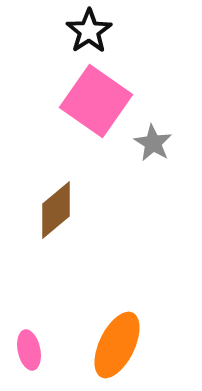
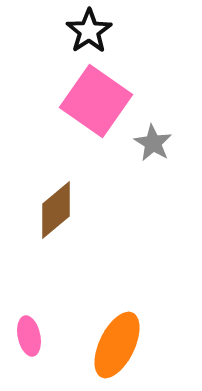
pink ellipse: moved 14 px up
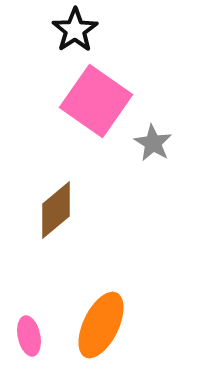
black star: moved 14 px left, 1 px up
orange ellipse: moved 16 px left, 20 px up
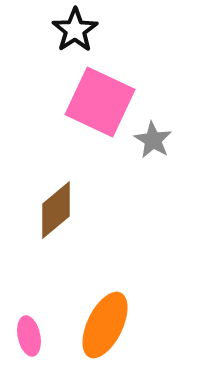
pink square: moved 4 px right, 1 px down; rotated 10 degrees counterclockwise
gray star: moved 3 px up
orange ellipse: moved 4 px right
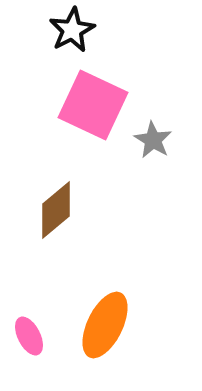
black star: moved 3 px left; rotated 6 degrees clockwise
pink square: moved 7 px left, 3 px down
pink ellipse: rotated 15 degrees counterclockwise
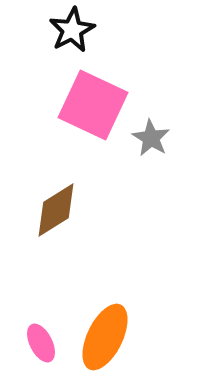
gray star: moved 2 px left, 2 px up
brown diamond: rotated 8 degrees clockwise
orange ellipse: moved 12 px down
pink ellipse: moved 12 px right, 7 px down
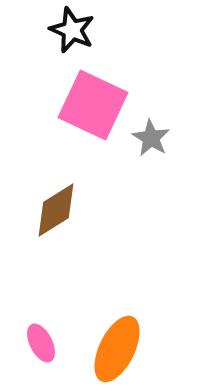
black star: rotated 21 degrees counterclockwise
orange ellipse: moved 12 px right, 12 px down
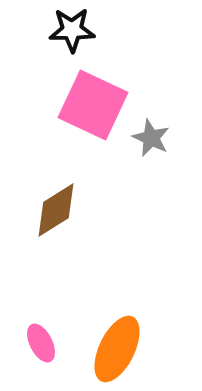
black star: rotated 24 degrees counterclockwise
gray star: rotated 6 degrees counterclockwise
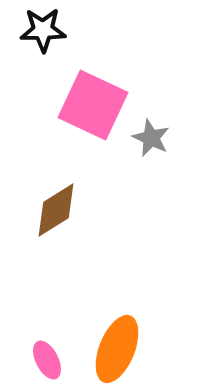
black star: moved 29 px left
pink ellipse: moved 6 px right, 17 px down
orange ellipse: rotated 4 degrees counterclockwise
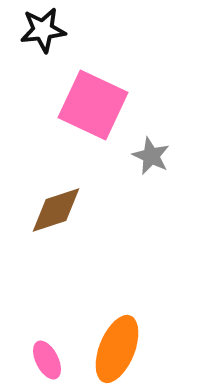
black star: rotated 6 degrees counterclockwise
gray star: moved 18 px down
brown diamond: rotated 14 degrees clockwise
